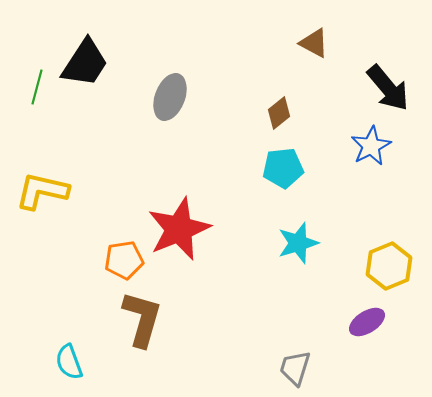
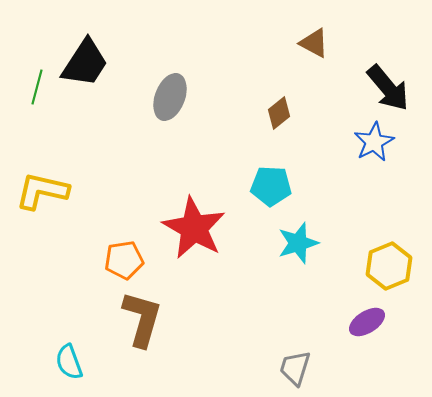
blue star: moved 3 px right, 4 px up
cyan pentagon: moved 12 px left, 18 px down; rotated 9 degrees clockwise
red star: moved 15 px right, 1 px up; rotated 20 degrees counterclockwise
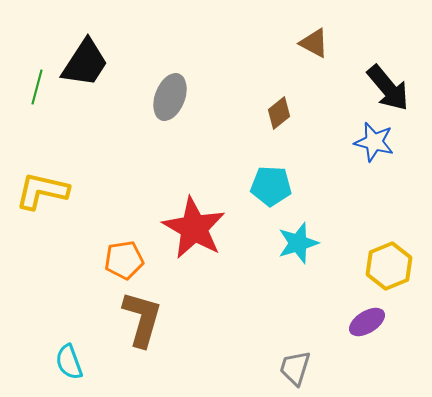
blue star: rotated 30 degrees counterclockwise
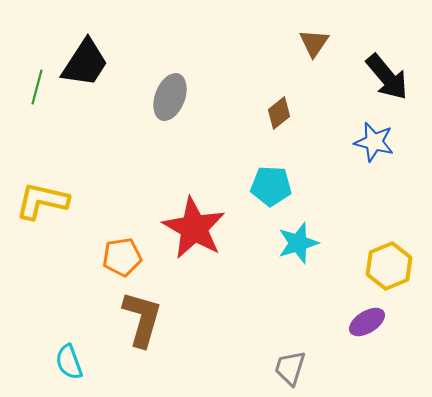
brown triangle: rotated 36 degrees clockwise
black arrow: moved 1 px left, 11 px up
yellow L-shape: moved 10 px down
orange pentagon: moved 2 px left, 3 px up
gray trapezoid: moved 5 px left
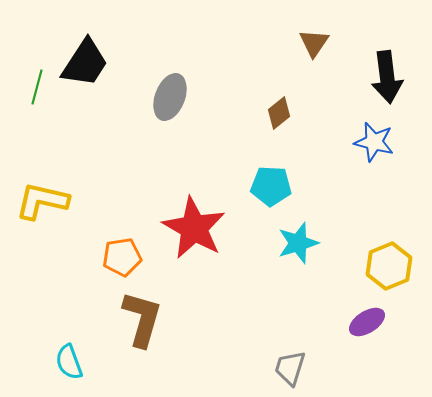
black arrow: rotated 33 degrees clockwise
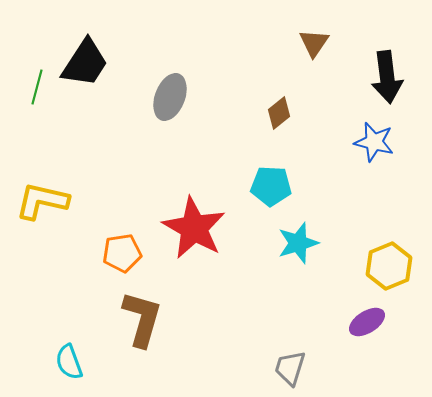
orange pentagon: moved 4 px up
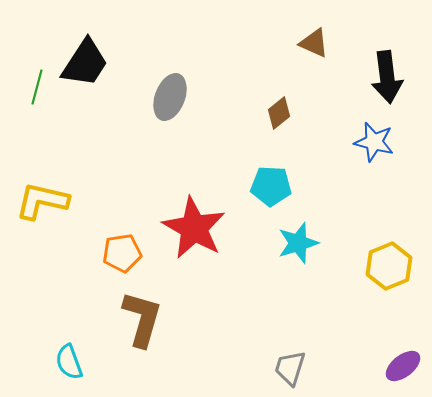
brown triangle: rotated 40 degrees counterclockwise
purple ellipse: moved 36 px right, 44 px down; rotated 6 degrees counterclockwise
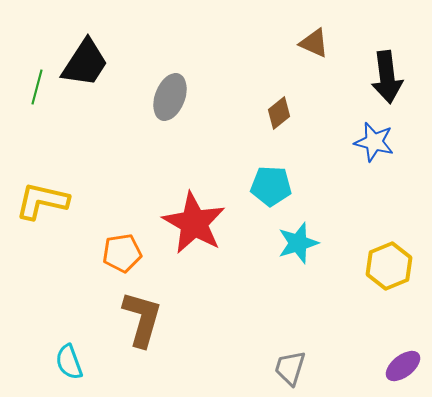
red star: moved 5 px up
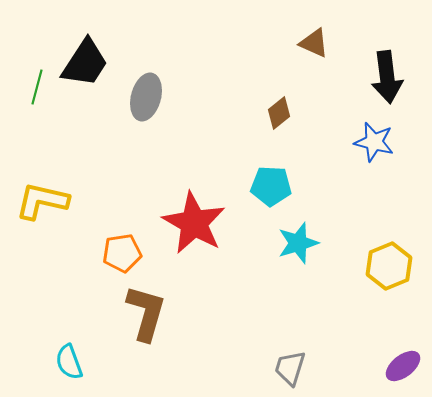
gray ellipse: moved 24 px left; rotated 6 degrees counterclockwise
brown L-shape: moved 4 px right, 6 px up
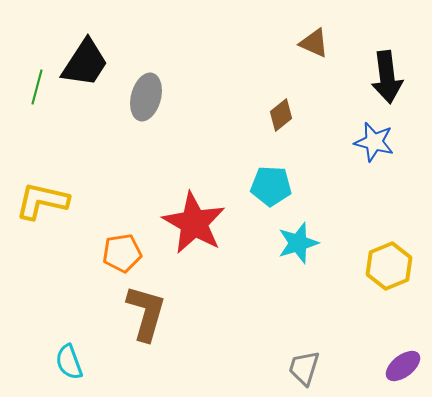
brown diamond: moved 2 px right, 2 px down
gray trapezoid: moved 14 px right
